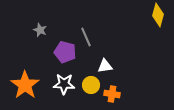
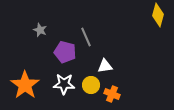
orange cross: rotated 14 degrees clockwise
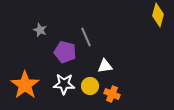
yellow circle: moved 1 px left, 1 px down
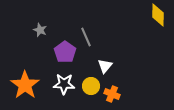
yellow diamond: rotated 15 degrees counterclockwise
purple pentagon: rotated 20 degrees clockwise
white triangle: rotated 42 degrees counterclockwise
yellow circle: moved 1 px right
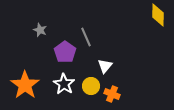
white star: rotated 30 degrees clockwise
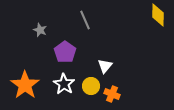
gray line: moved 1 px left, 17 px up
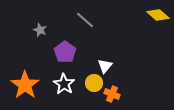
yellow diamond: rotated 50 degrees counterclockwise
gray line: rotated 24 degrees counterclockwise
yellow circle: moved 3 px right, 3 px up
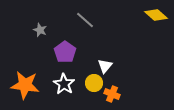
yellow diamond: moved 2 px left
orange star: rotated 28 degrees counterclockwise
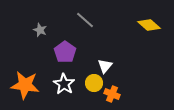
yellow diamond: moved 7 px left, 10 px down
